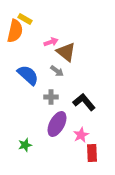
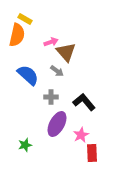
orange semicircle: moved 2 px right, 4 px down
brown triangle: rotated 10 degrees clockwise
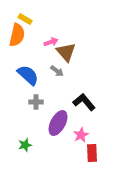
gray cross: moved 15 px left, 5 px down
purple ellipse: moved 1 px right, 1 px up
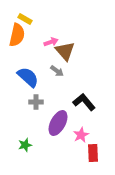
brown triangle: moved 1 px left, 1 px up
blue semicircle: moved 2 px down
red rectangle: moved 1 px right
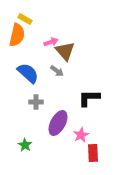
blue semicircle: moved 4 px up
black L-shape: moved 5 px right, 4 px up; rotated 50 degrees counterclockwise
green star: rotated 24 degrees counterclockwise
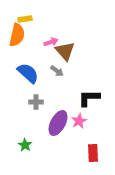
yellow rectangle: rotated 40 degrees counterclockwise
pink star: moved 2 px left, 14 px up
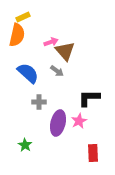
yellow rectangle: moved 2 px left, 2 px up; rotated 16 degrees counterclockwise
gray cross: moved 3 px right
purple ellipse: rotated 15 degrees counterclockwise
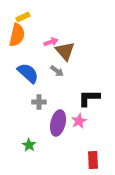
green star: moved 4 px right
red rectangle: moved 7 px down
